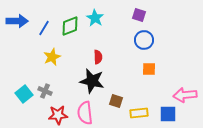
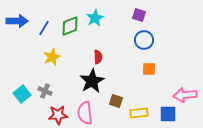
cyan star: rotated 12 degrees clockwise
black star: rotated 30 degrees clockwise
cyan square: moved 2 px left
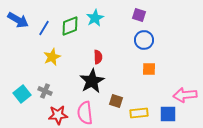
blue arrow: moved 1 px right, 1 px up; rotated 30 degrees clockwise
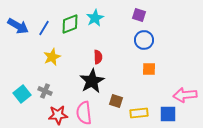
blue arrow: moved 6 px down
green diamond: moved 2 px up
pink semicircle: moved 1 px left
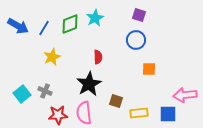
blue circle: moved 8 px left
black star: moved 3 px left, 3 px down
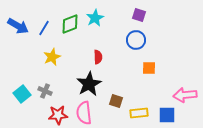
orange square: moved 1 px up
blue square: moved 1 px left, 1 px down
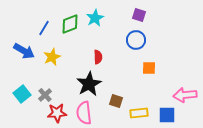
blue arrow: moved 6 px right, 25 px down
gray cross: moved 4 px down; rotated 24 degrees clockwise
red star: moved 1 px left, 2 px up
